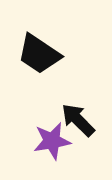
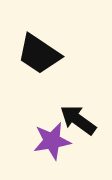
black arrow: rotated 9 degrees counterclockwise
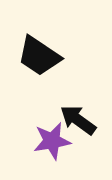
black trapezoid: moved 2 px down
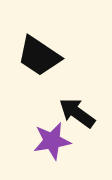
black arrow: moved 1 px left, 7 px up
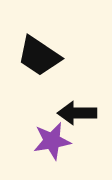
black arrow: rotated 36 degrees counterclockwise
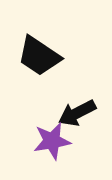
black arrow: rotated 27 degrees counterclockwise
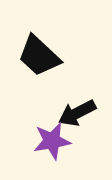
black trapezoid: rotated 9 degrees clockwise
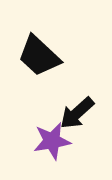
black arrow: rotated 15 degrees counterclockwise
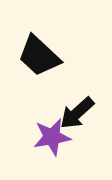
purple star: moved 4 px up
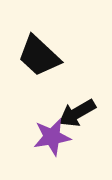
black arrow: rotated 12 degrees clockwise
